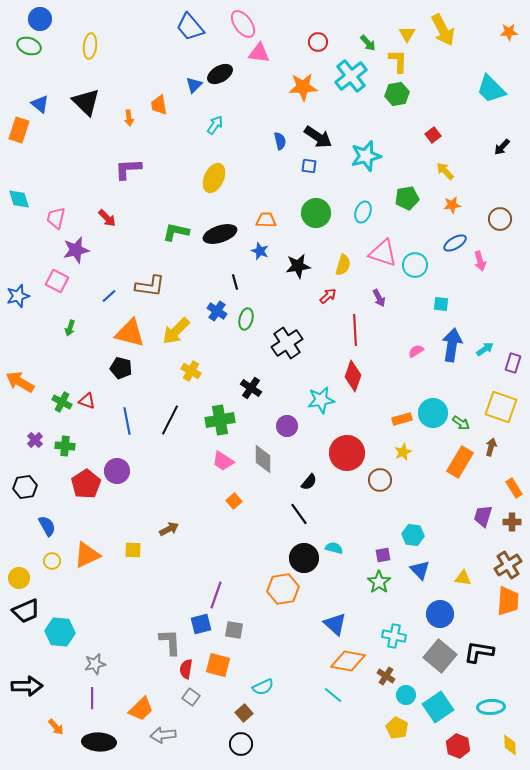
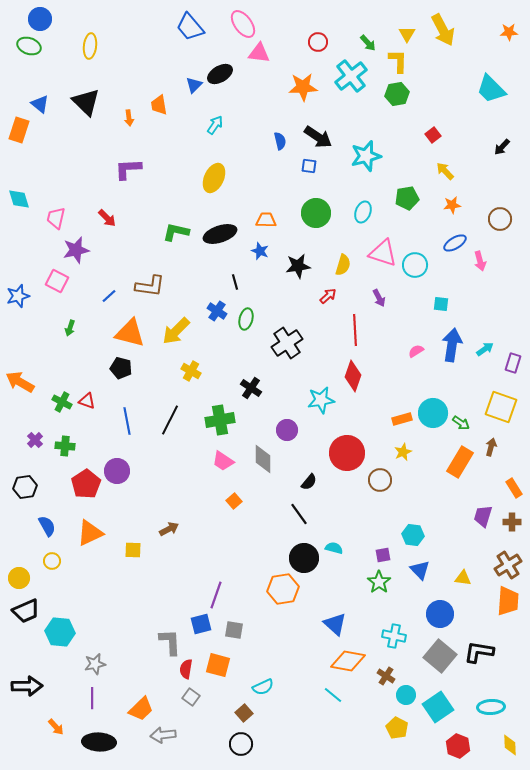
purple circle at (287, 426): moved 4 px down
orange triangle at (87, 555): moved 3 px right, 22 px up
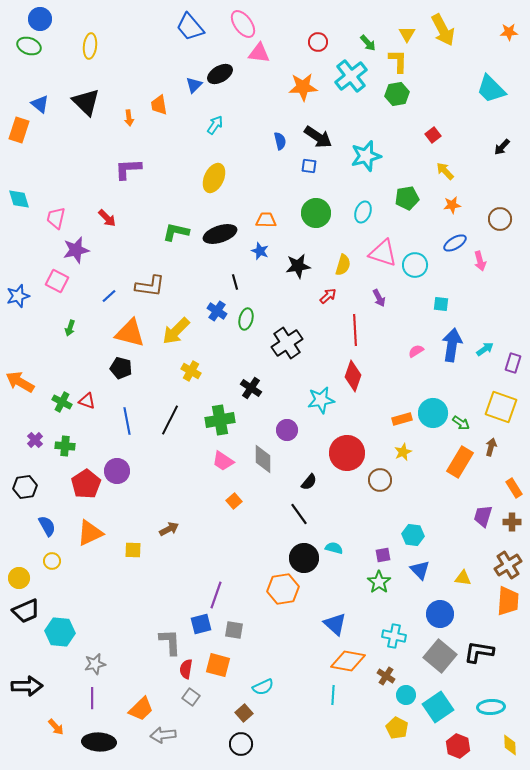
cyan line at (333, 695): rotated 54 degrees clockwise
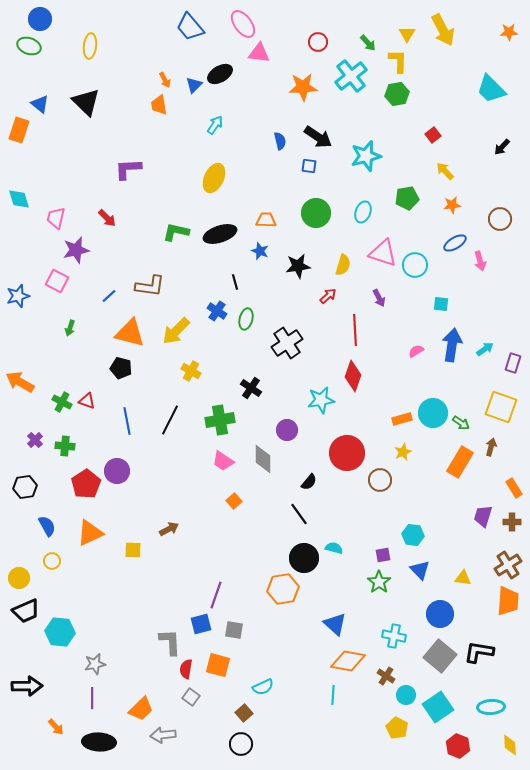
orange arrow at (129, 118): moved 36 px right, 38 px up; rotated 21 degrees counterclockwise
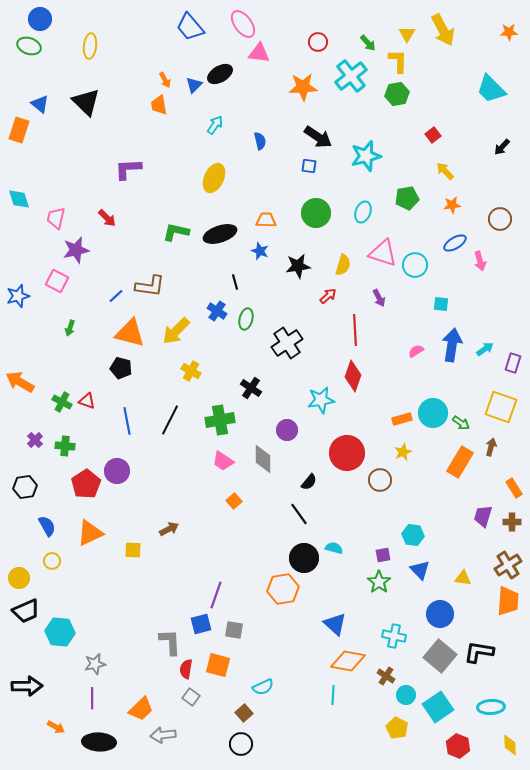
blue semicircle at (280, 141): moved 20 px left
blue line at (109, 296): moved 7 px right
orange arrow at (56, 727): rotated 18 degrees counterclockwise
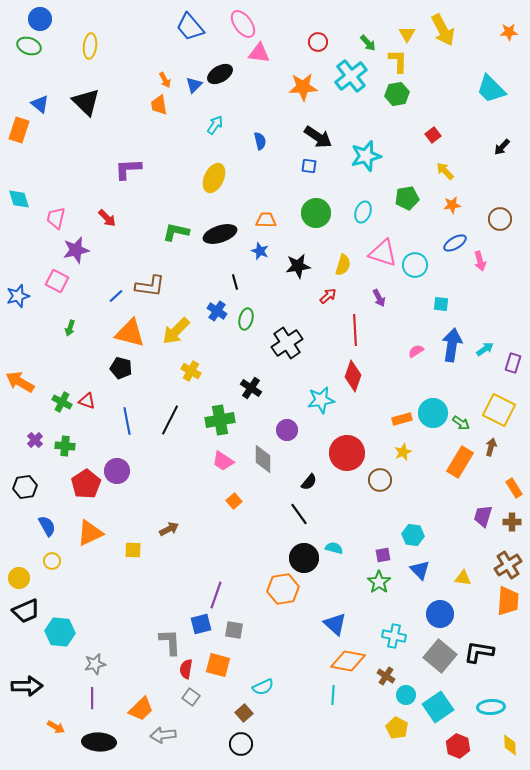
yellow square at (501, 407): moved 2 px left, 3 px down; rotated 8 degrees clockwise
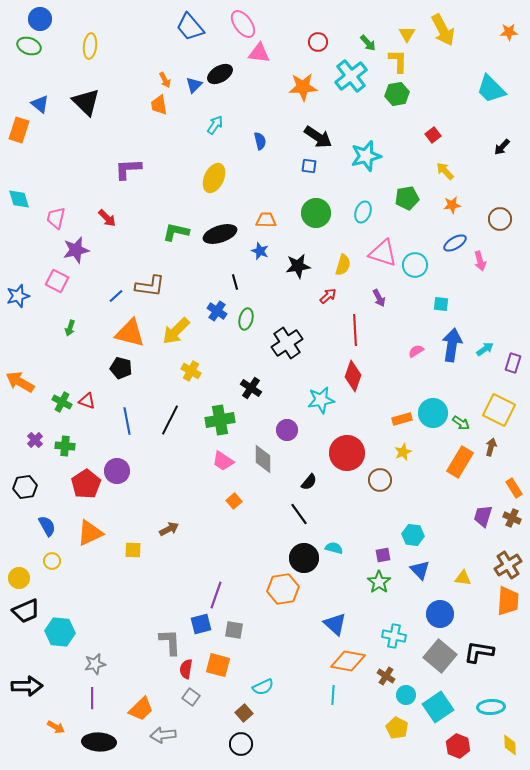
brown cross at (512, 522): moved 4 px up; rotated 24 degrees clockwise
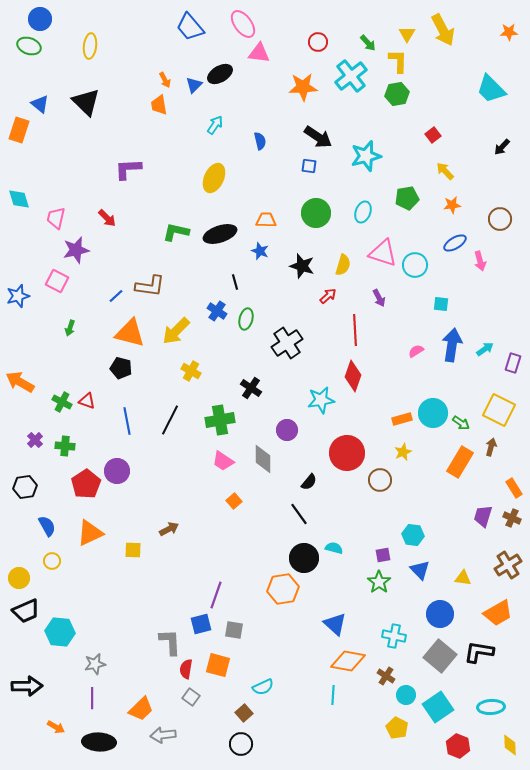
black star at (298, 266): moved 4 px right; rotated 25 degrees clockwise
orange trapezoid at (508, 601): moved 10 px left, 12 px down; rotated 56 degrees clockwise
